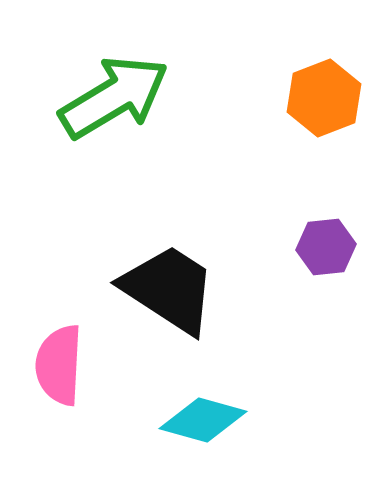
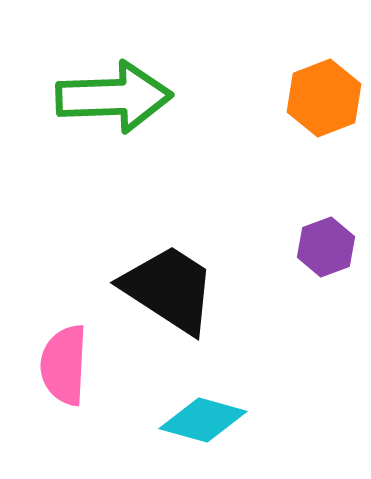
green arrow: rotated 29 degrees clockwise
purple hexagon: rotated 14 degrees counterclockwise
pink semicircle: moved 5 px right
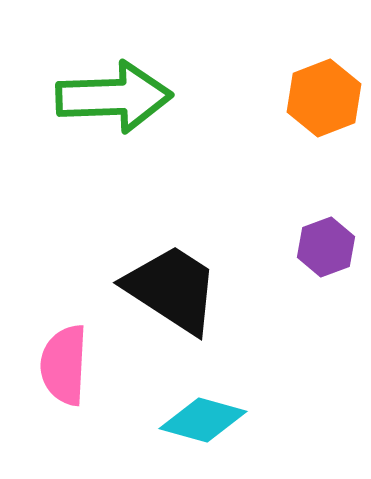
black trapezoid: moved 3 px right
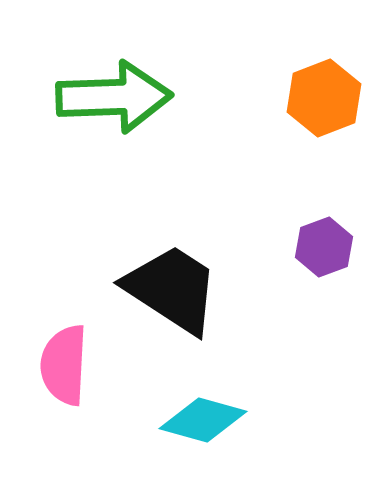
purple hexagon: moved 2 px left
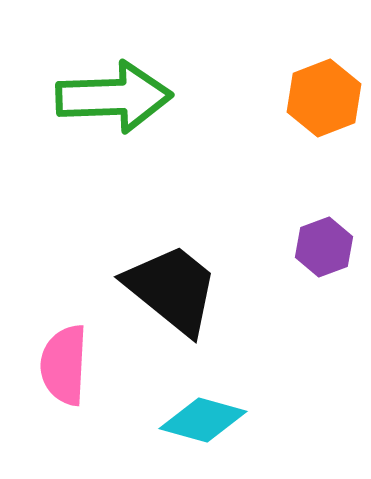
black trapezoid: rotated 6 degrees clockwise
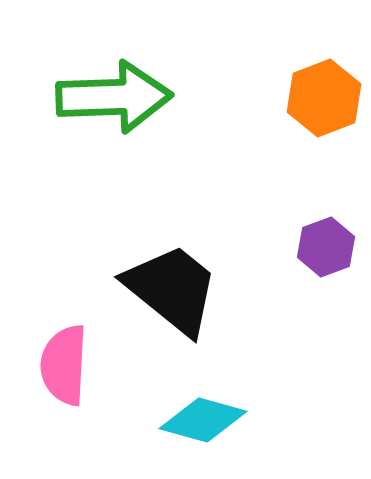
purple hexagon: moved 2 px right
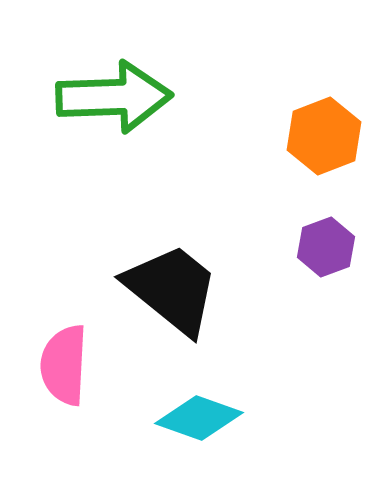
orange hexagon: moved 38 px down
cyan diamond: moved 4 px left, 2 px up; rotated 4 degrees clockwise
